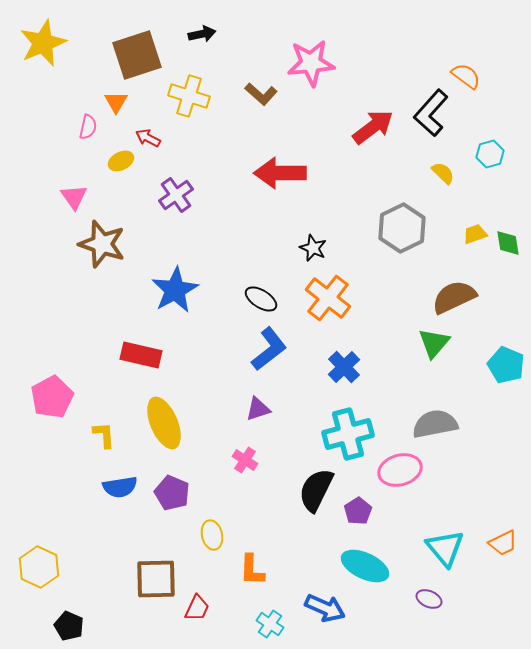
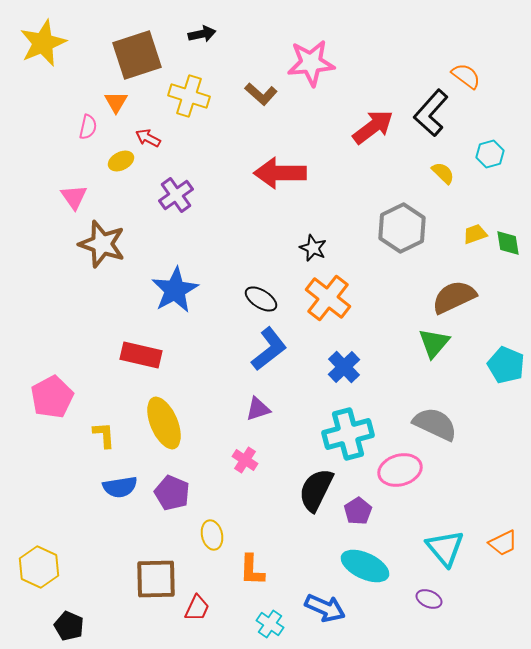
gray semicircle at (435, 424): rotated 36 degrees clockwise
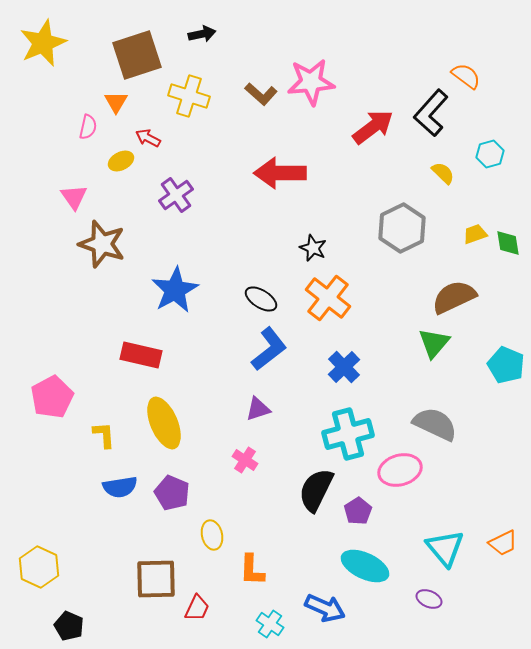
pink star at (311, 63): moved 19 px down
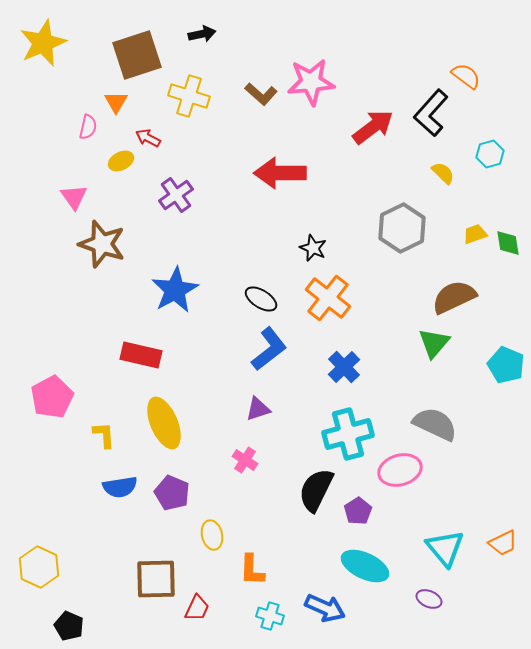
cyan cross at (270, 624): moved 8 px up; rotated 16 degrees counterclockwise
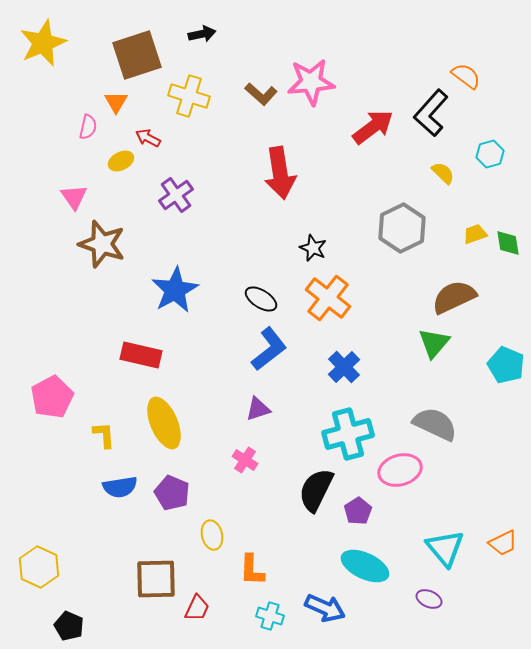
red arrow at (280, 173): rotated 99 degrees counterclockwise
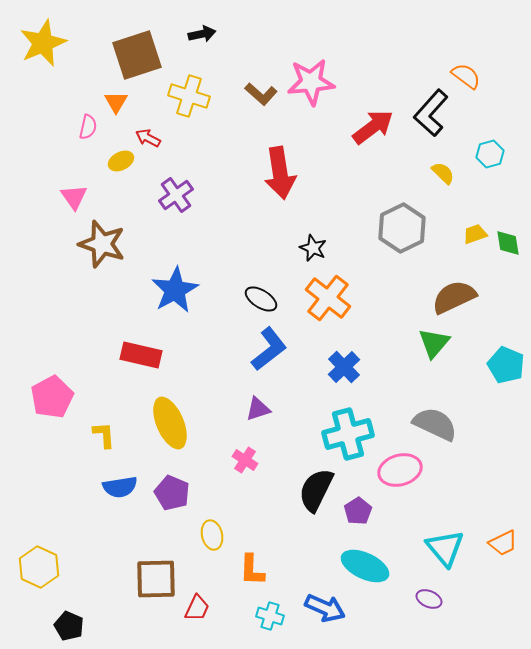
yellow ellipse at (164, 423): moved 6 px right
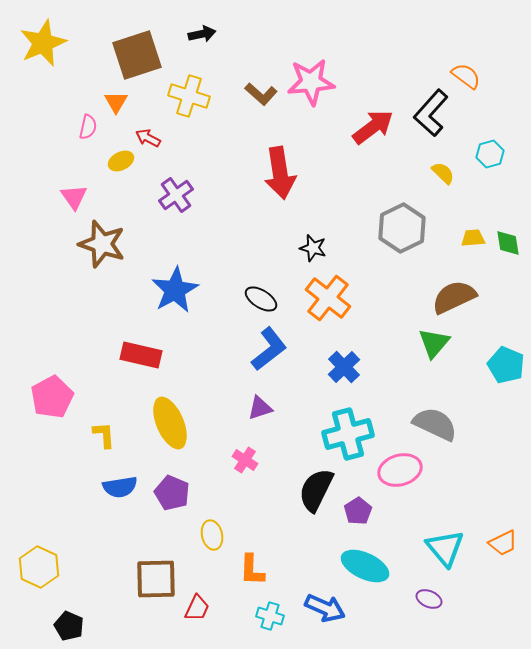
yellow trapezoid at (475, 234): moved 2 px left, 4 px down; rotated 15 degrees clockwise
black star at (313, 248): rotated 8 degrees counterclockwise
purple triangle at (258, 409): moved 2 px right, 1 px up
